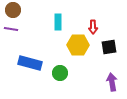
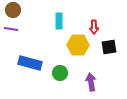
cyan rectangle: moved 1 px right, 1 px up
red arrow: moved 1 px right
purple arrow: moved 21 px left
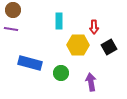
black square: rotated 21 degrees counterclockwise
green circle: moved 1 px right
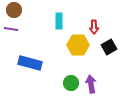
brown circle: moved 1 px right
green circle: moved 10 px right, 10 px down
purple arrow: moved 2 px down
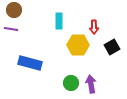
black square: moved 3 px right
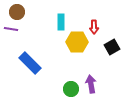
brown circle: moved 3 px right, 2 px down
cyan rectangle: moved 2 px right, 1 px down
yellow hexagon: moved 1 px left, 3 px up
blue rectangle: rotated 30 degrees clockwise
green circle: moved 6 px down
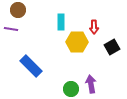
brown circle: moved 1 px right, 2 px up
blue rectangle: moved 1 px right, 3 px down
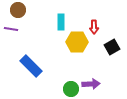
purple arrow: rotated 96 degrees clockwise
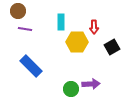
brown circle: moved 1 px down
purple line: moved 14 px right
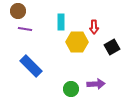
purple arrow: moved 5 px right
